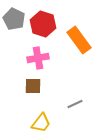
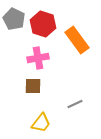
orange rectangle: moved 2 px left
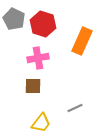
orange rectangle: moved 5 px right, 1 px down; rotated 60 degrees clockwise
gray line: moved 4 px down
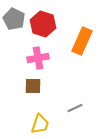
yellow trapezoid: moved 1 px left, 1 px down; rotated 20 degrees counterclockwise
